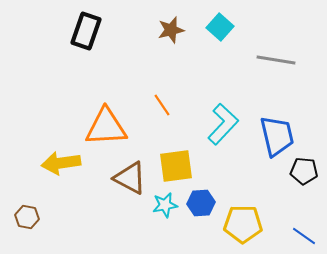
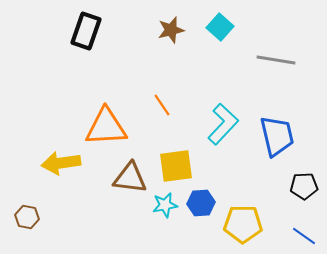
black pentagon: moved 15 px down; rotated 8 degrees counterclockwise
brown triangle: rotated 21 degrees counterclockwise
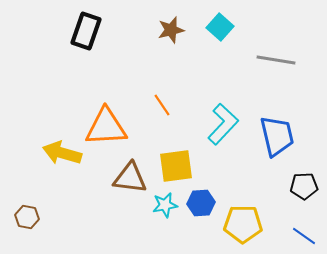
yellow arrow: moved 1 px right, 10 px up; rotated 24 degrees clockwise
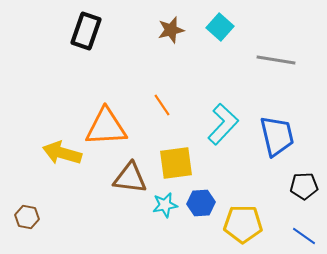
yellow square: moved 3 px up
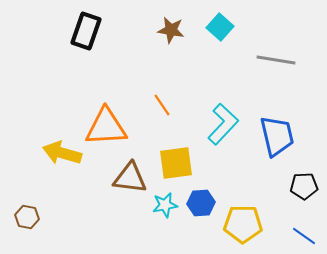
brown star: rotated 24 degrees clockwise
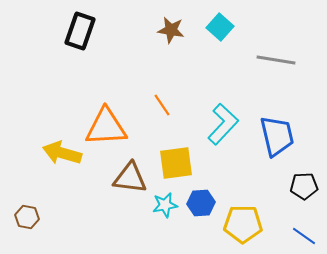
black rectangle: moved 6 px left
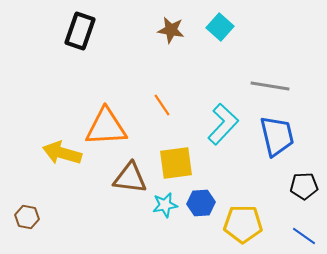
gray line: moved 6 px left, 26 px down
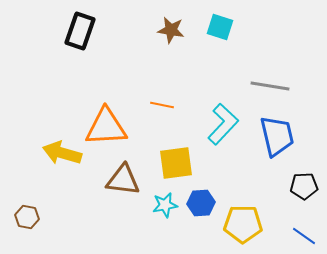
cyan square: rotated 24 degrees counterclockwise
orange line: rotated 45 degrees counterclockwise
brown triangle: moved 7 px left, 2 px down
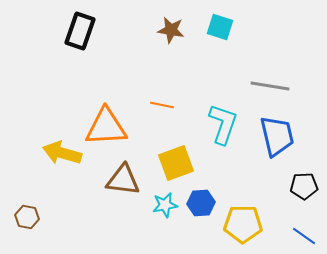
cyan L-shape: rotated 24 degrees counterclockwise
yellow square: rotated 12 degrees counterclockwise
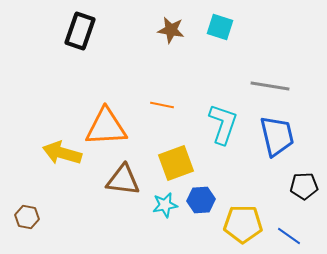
blue hexagon: moved 3 px up
blue line: moved 15 px left
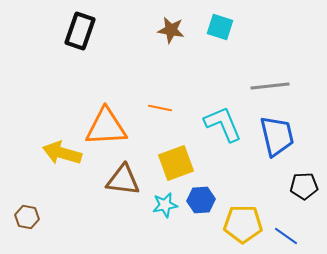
gray line: rotated 15 degrees counterclockwise
orange line: moved 2 px left, 3 px down
cyan L-shape: rotated 42 degrees counterclockwise
blue line: moved 3 px left
